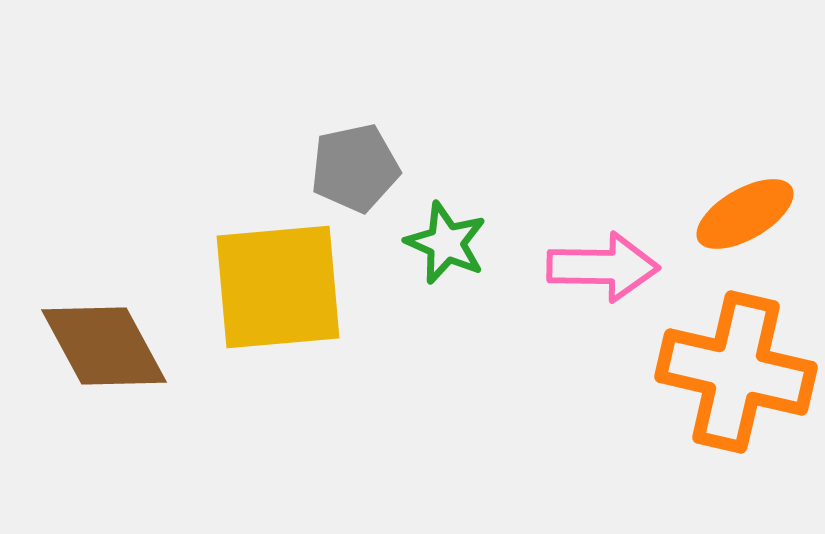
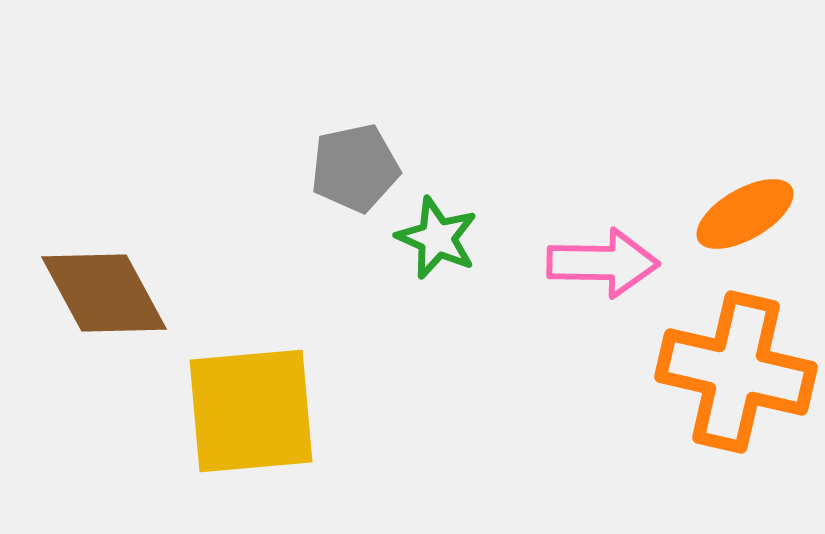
green star: moved 9 px left, 5 px up
pink arrow: moved 4 px up
yellow square: moved 27 px left, 124 px down
brown diamond: moved 53 px up
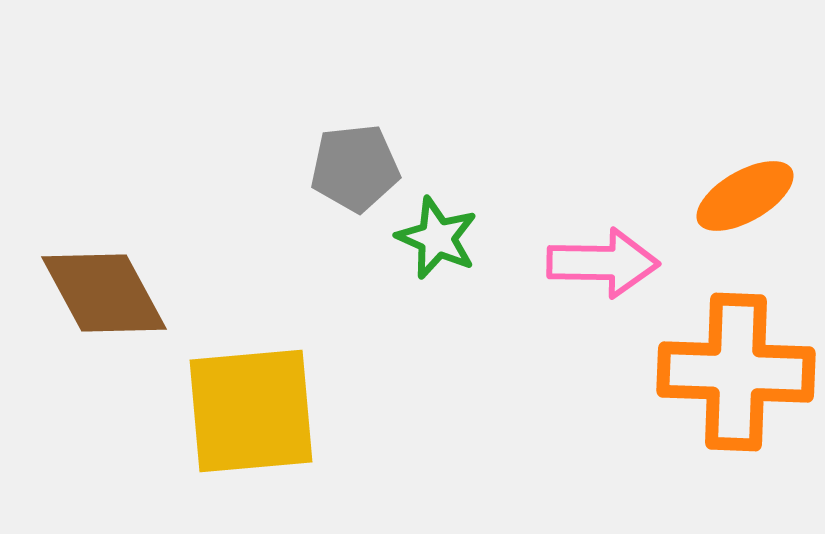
gray pentagon: rotated 6 degrees clockwise
orange ellipse: moved 18 px up
orange cross: rotated 11 degrees counterclockwise
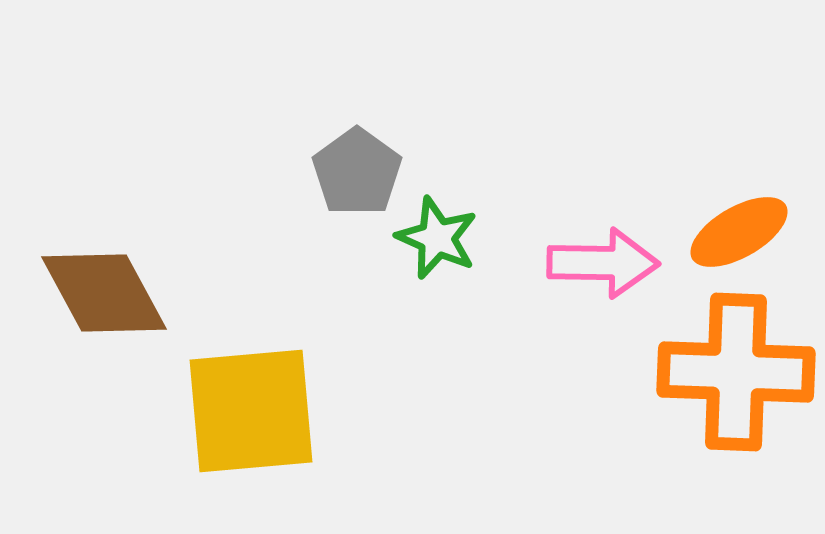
gray pentagon: moved 2 px right, 4 px down; rotated 30 degrees counterclockwise
orange ellipse: moved 6 px left, 36 px down
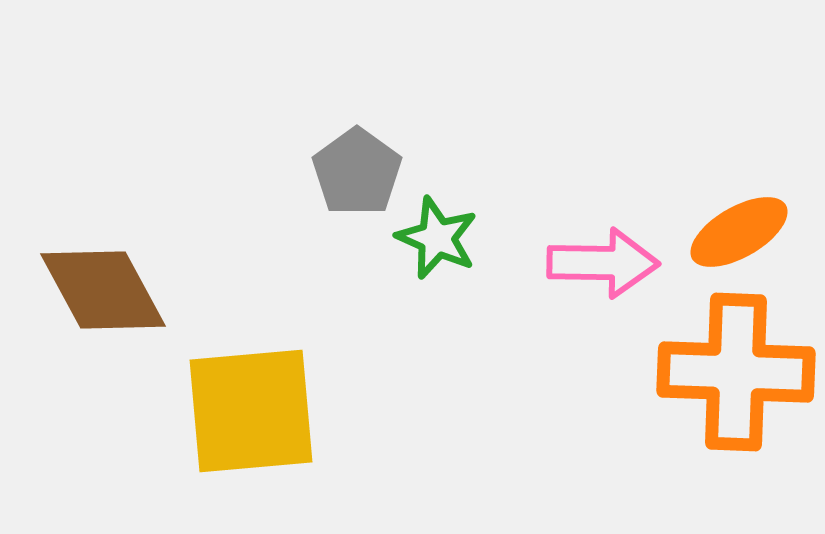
brown diamond: moved 1 px left, 3 px up
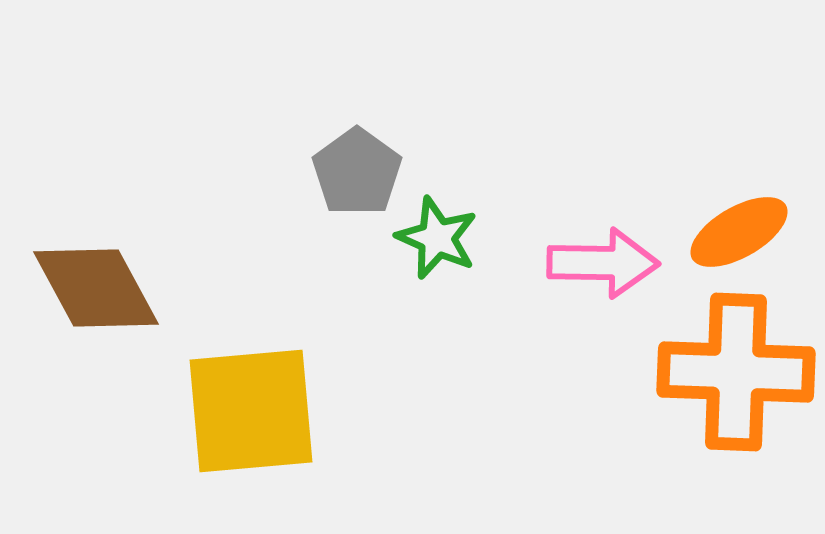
brown diamond: moved 7 px left, 2 px up
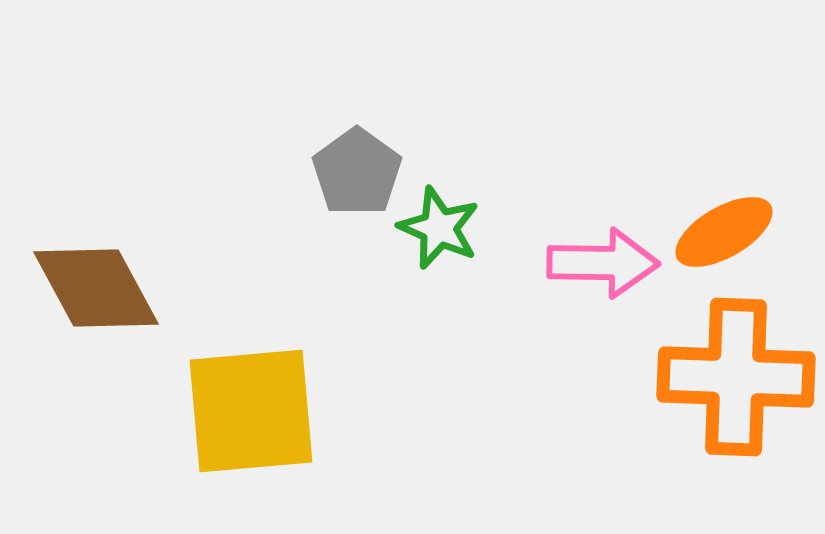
orange ellipse: moved 15 px left
green star: moved 2 px right, 10 px up
orange cross: moved 5 px down
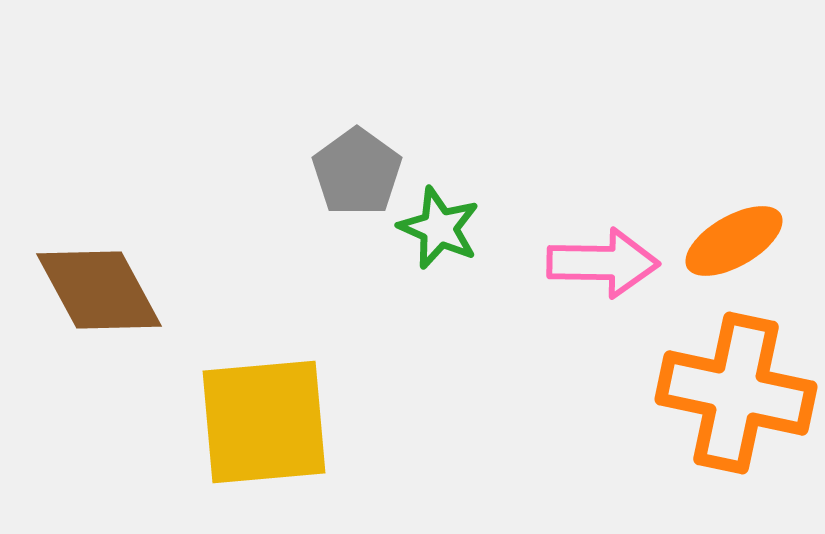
orange ellipse: moved 10 px right, 9 px down
brown diamond: moved 3 px right, 2 px down
orange cross: moved 16 px down; rotated 10 degrees clockwise
yellow square: moved 13 px right, 11 px down
